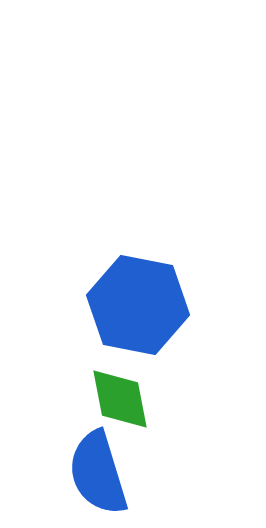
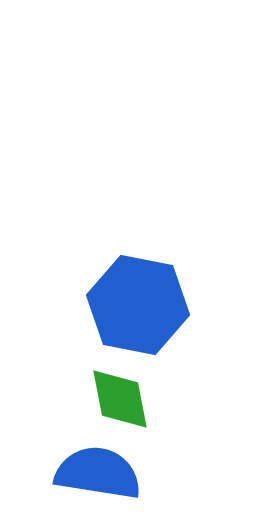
blue semicircle: rotated 116 degrees clockwise
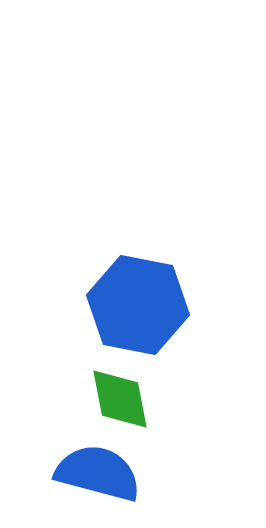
blue semicircle: rotated 6 degrees clockwise
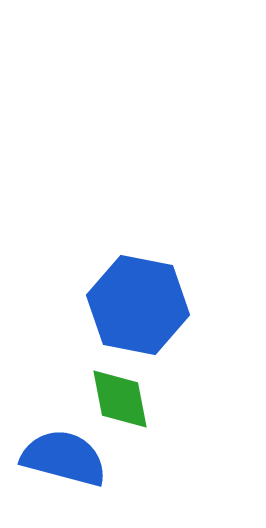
blue semicircle: moved 34 px left, 15 px up
